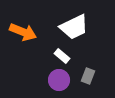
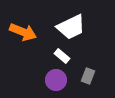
white trapezoid: moved 3 px left
purple circle: moved 3 px left
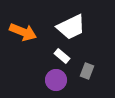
gray rectangle: moved 1 px left, 5 px up
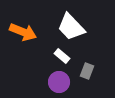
white trapezoid: rotated 72 degrees clockwise
purple circle: moved 3 px right, 2 px down
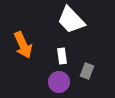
white trapezoid: moved 7 px up
orange arrow: moved 13 px down; rotated 44 degrees clockwise
white rectangle: rotated 42 degrees clockwise
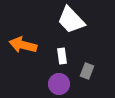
orange arrow: rotated 128 degrees clockwise
purple circle: moved 2 px down
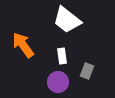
white trapezoid: moved 4 px left; rotated 8 degrees counterclockwise
orange arrow: rotated 40 degrees clockwise
purple circle: moved 1 px left, 2 px up
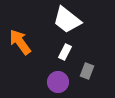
orange arrow: moved 3 px left, 3 px up
white rectangle: moved 3 px right, 4 px up; rotated 35 degrees clockwise
